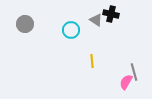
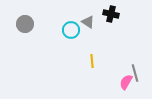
gray triangle: moved 8 px left, 2 px down
gray line: moved 1 px right, 1 px down
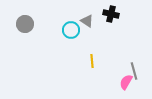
gray triangle: moved 1 px left, 1 px up
gray line: moved 1 px left, 2 px up
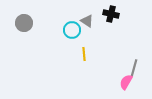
gray circle: moved 1 px left, 1 px up
cyan circle: moved 1 px right
yellow line: moved 8 px left, 7 px up
gray line: moved 3 px up; rotated 30 degrees clockwise
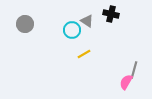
gray circle: moved 1 px right, 1 px down
yellow line: rotated 64 degrees clockwise
gray line: moved 2 px down
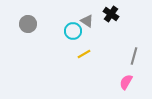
black cross: rotated 21 degrees clockwise
gray circle: moved 3 px right
cyan circle: moved 1 px right, 1 px down
gray line: moved 14 px up
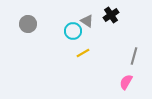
black cross: moved 1 px down; rotated 21 degrees clockwise
yellow line: moved 1 px left, 1 px up
